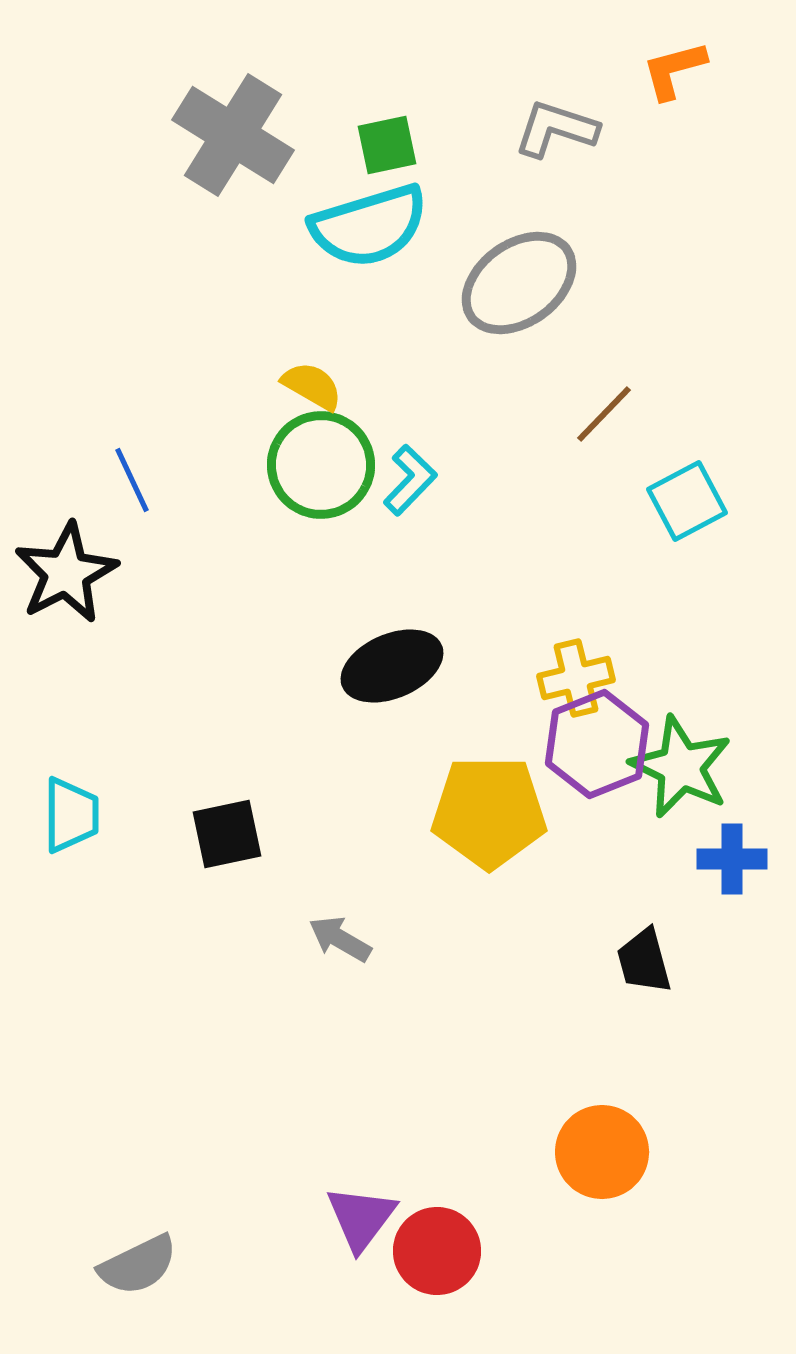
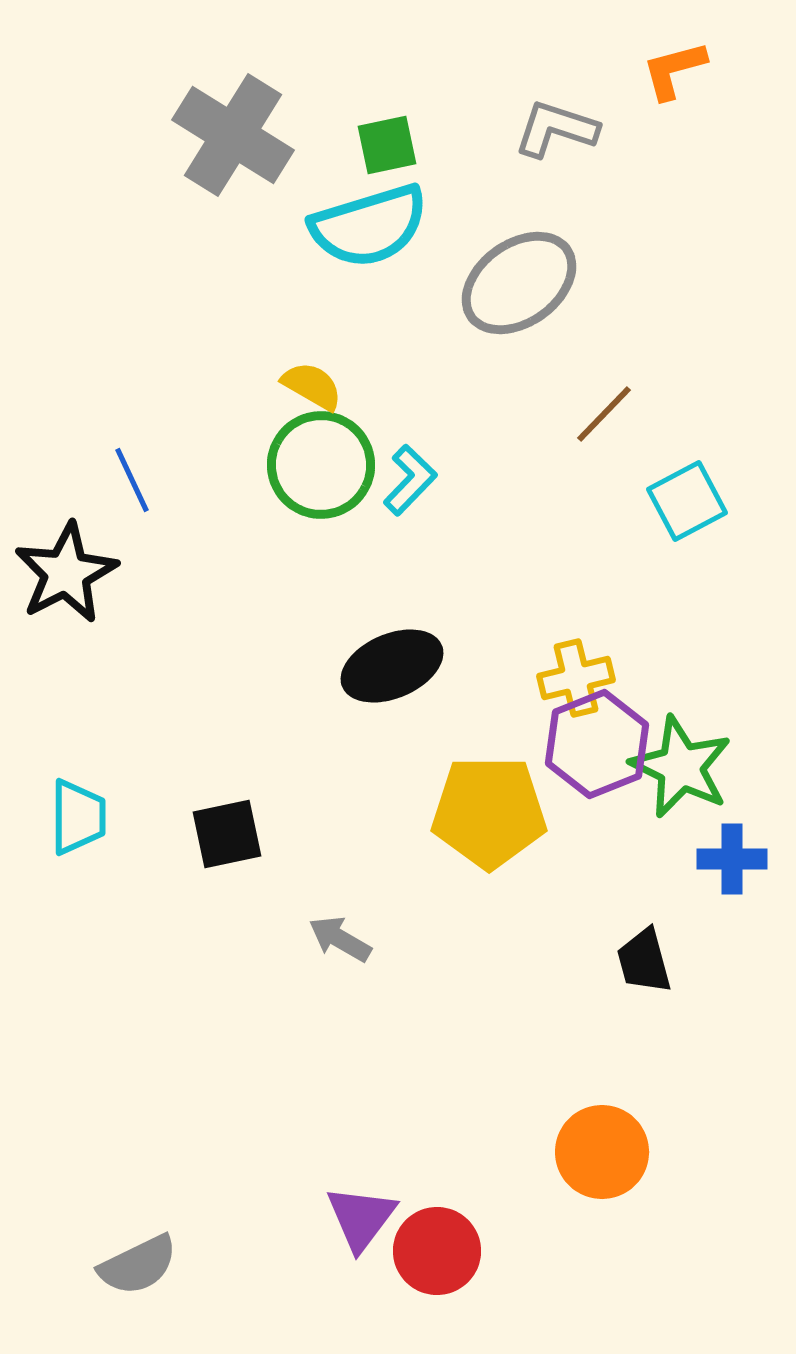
cyan trapezoid: moved 7 px right, 2 px down
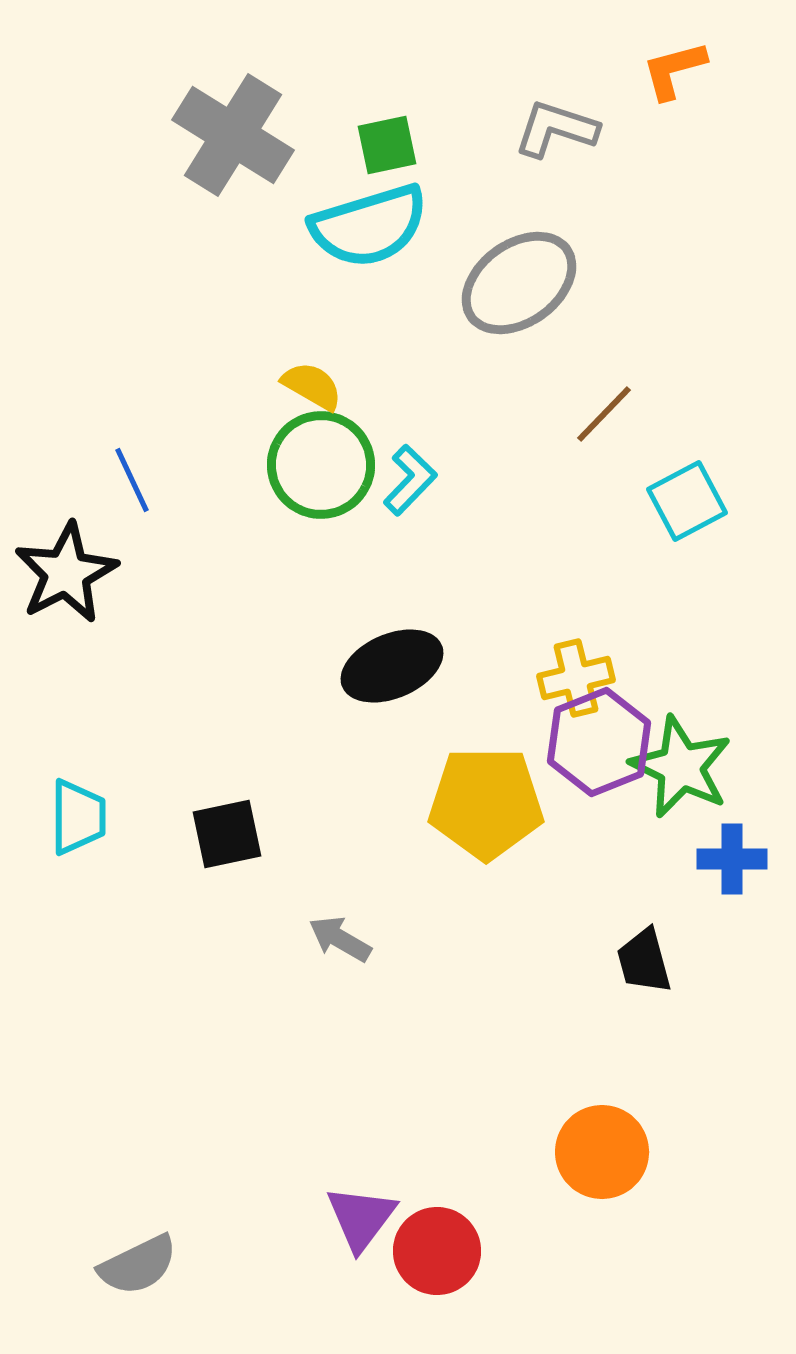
purple hexagon: moved 2 px right, 2 px up
yellow pentagon: moved 3 px left, 9 px up
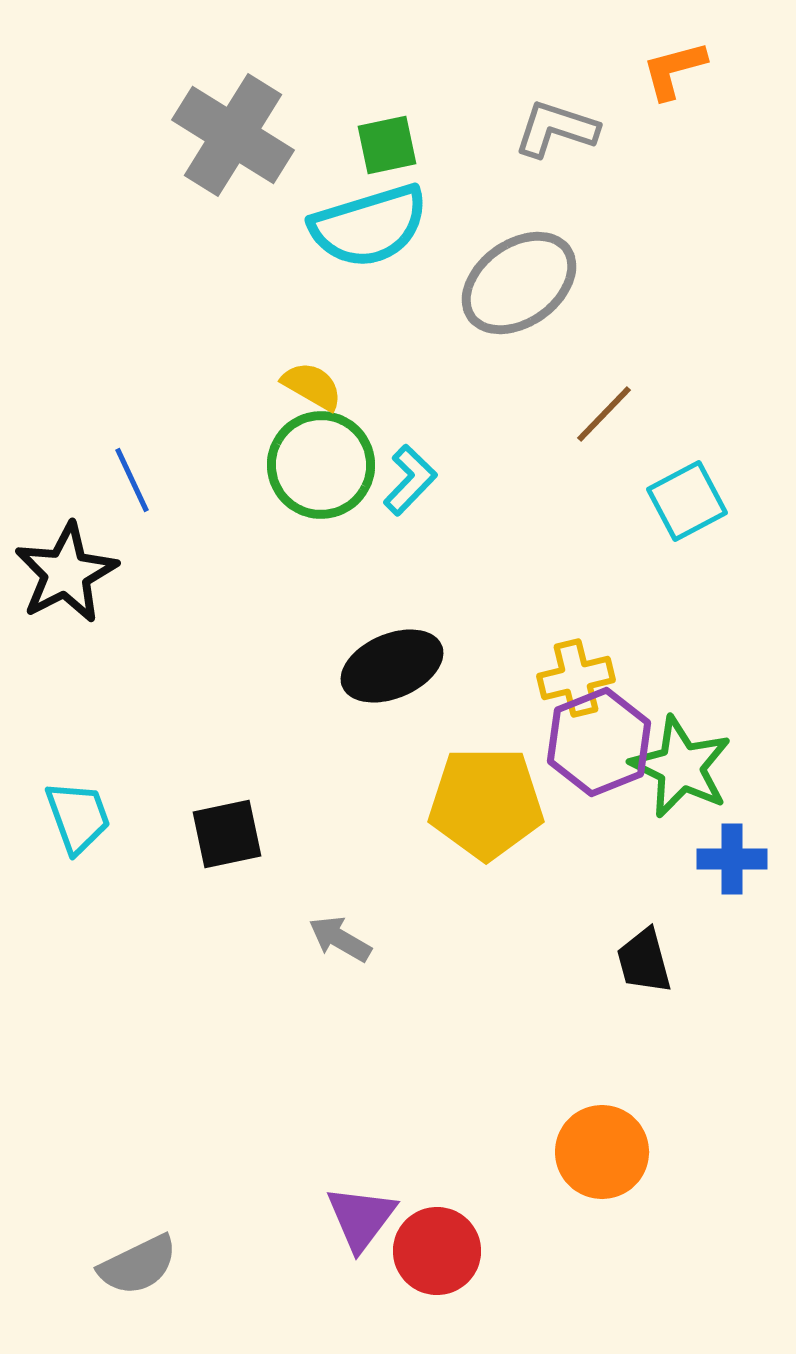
cyan trapezoid: rotated 20 degrees counterclockwise
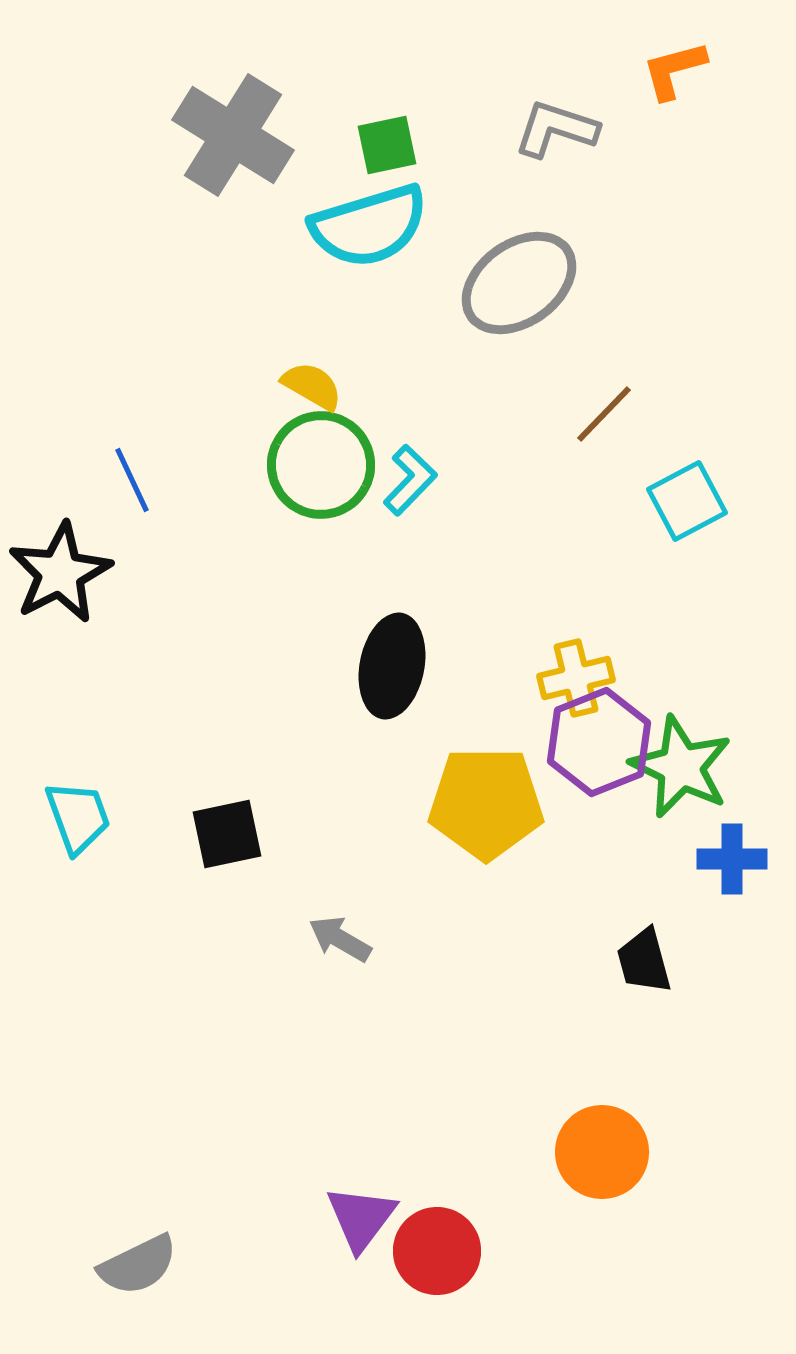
black star: moved 6 px left
black ellipse: rotated 56 degrees counterclockwise
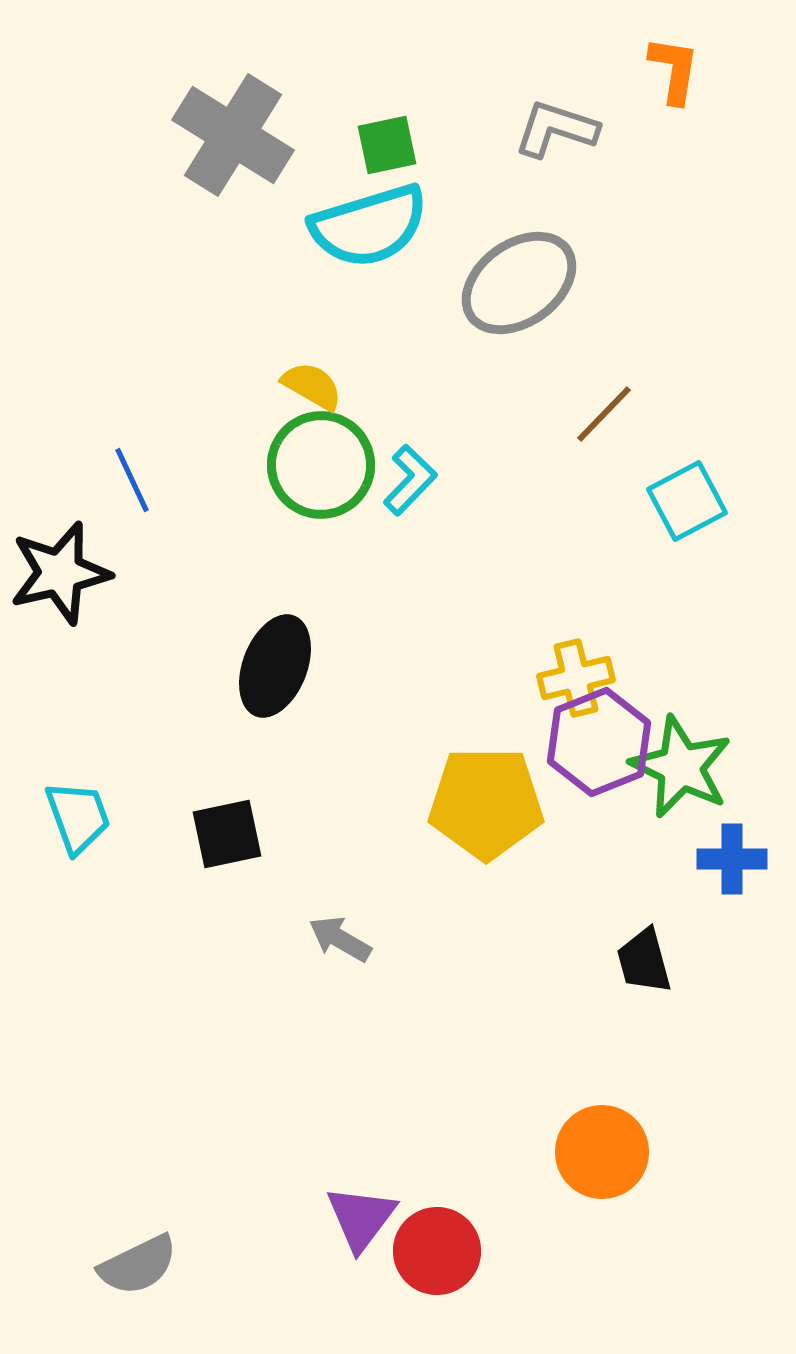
orange L-shape: rotated 114 degrees clockwise
black star: rotated 14 degrees clockwise
black ellipse: moved 117 px left; rotated 10 degrees clockwise
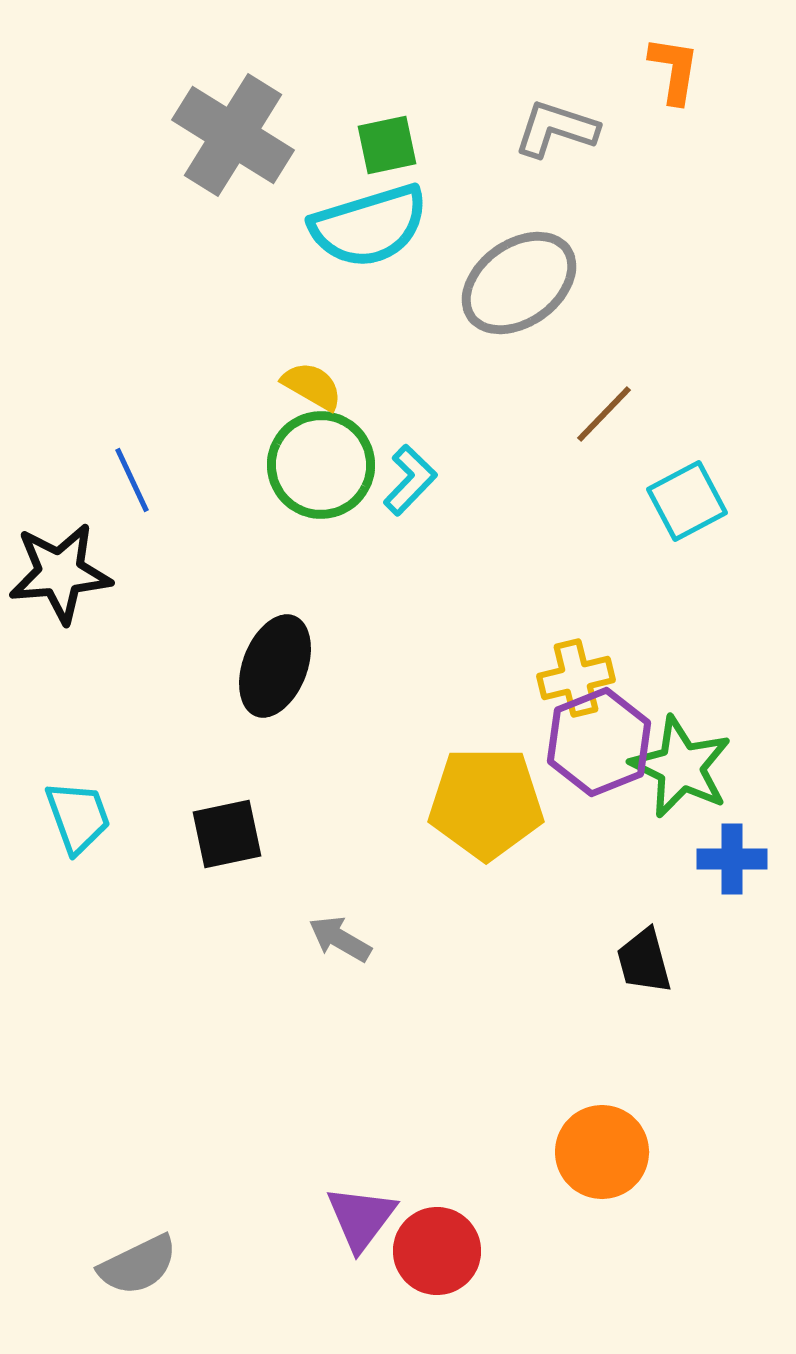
black star: rotated 8 degrees clockwise
